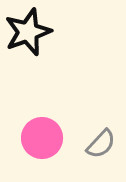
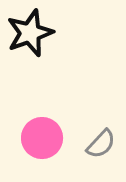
black star: moved 2 px right, 1 px down
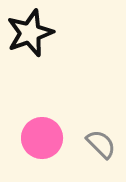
gray semicircle: rotated 88 degrees counterclockwise
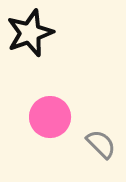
pink circle: moved 8 px right, 21 px up
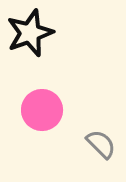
pink circle: moved 8 px left, 7 px up
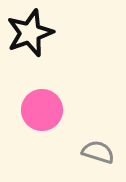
gray semicircle: moved 3 px left, 8 px down; rotated 28 degrees counterclockwise
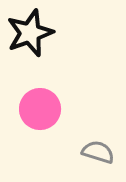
pink circle: moved 2 px left, 1 px up
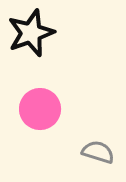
black star: moved 1 px right
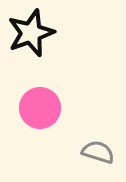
pink circle: moved 1 px up
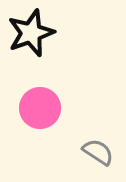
gray semicircle: rotated 16 degrees clockwise
